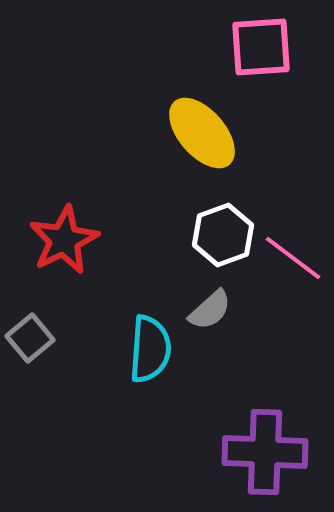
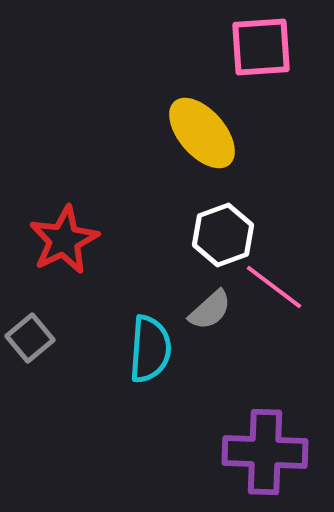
pink line: moved 19 px left, 29 px down
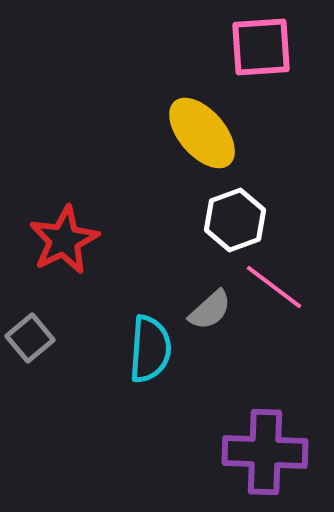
white hexagon: moved 12 px right, 15 px up
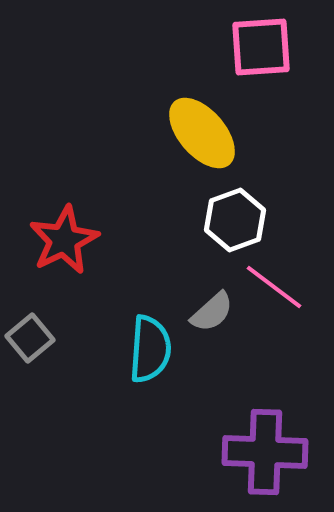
gray semicircle: moved 2 px right, 2 px down
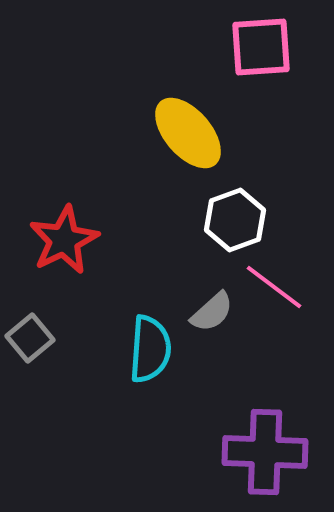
yellow ellipse: moved 14 px left
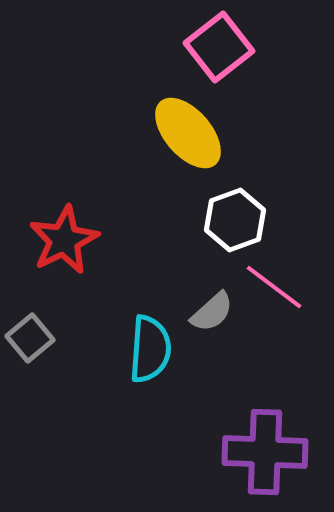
pink square: moved 42 px left; rotated 34 degrees counterclockwise
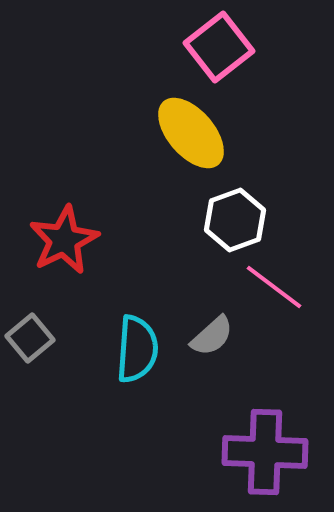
yellow ellipse: moved 3 px right
gray semicircle: moved 24 px down
cyan semicircle: moved 13 px left
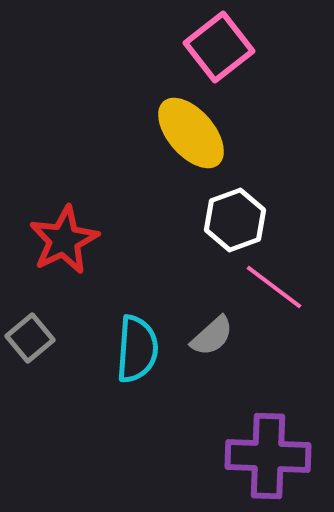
purple cross: moved 3 px right, 4 px down
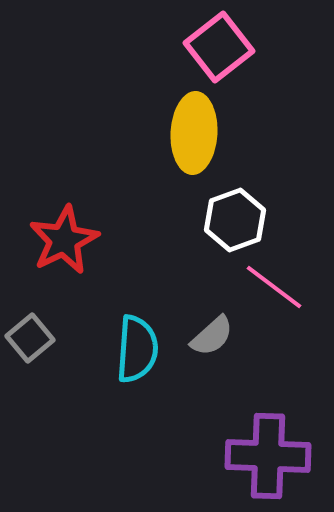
yellow ellipse: moved 3 px right; rotated 44 degrees clockwise
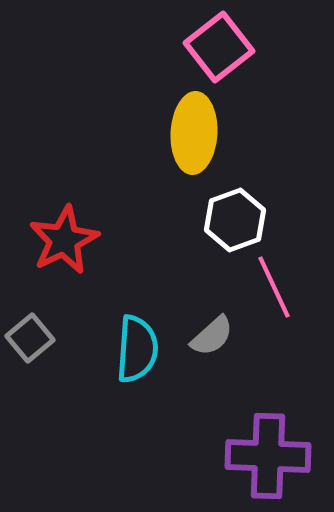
pink line: rotated 28 degrees clockwise
